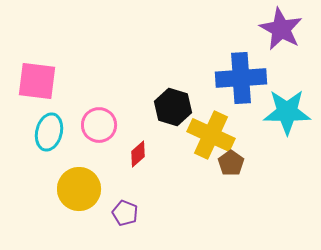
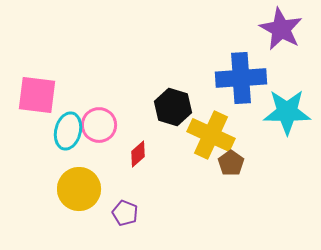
pink square: moved 14 px down
cyan ellipse: moved 19 px right, 1 px up
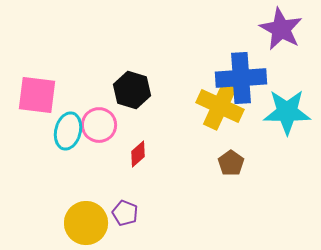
black hexagon: moved 41 px left, 17 px up
yellow cross: moved 9 px right, 29 px up
yellow circle: moved 7 px right, 34 px down
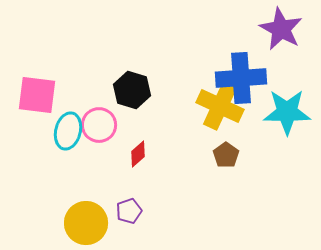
brown pentagon: moved 5 px left, 8 px up
purple pentagon: moved 4 px right, 2 px up; rotated 30 degrees clockwise
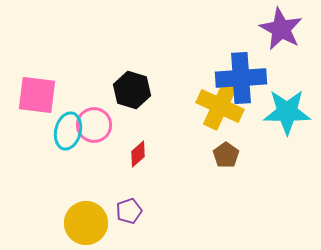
pink circle: moved 5 px left
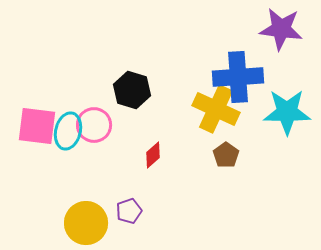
purple star: rotated 21 degrees counterclockwise
blue cross: moved 3 px left, 1 px up
pink square: moved 31 px down
yellow cross: moved 4 px left, 3 px down
red diamond: moved 15 px right, 1 px down
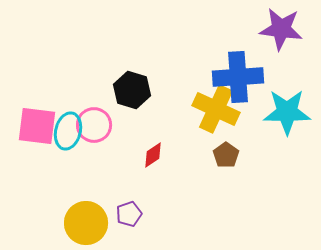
red diamond: rotated 8 degrees clockwise
purple pentagon: moved 3 px down
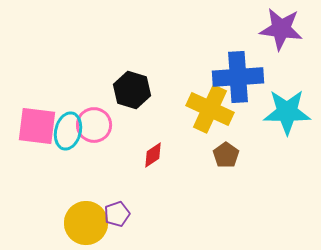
yellow cross: moved 6 px left
purple pentagon: moved 12 px left
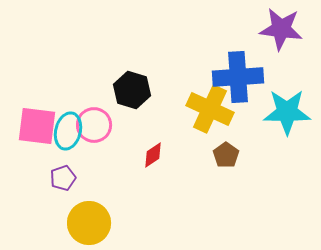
purple pentagon: moved 54 px left, 36 px up
yellow circle: moved 3 px right
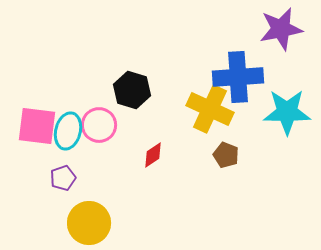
purple star: rotated 18 degrees counterclockwise
pink circle: moved 5 px right
brown pentagon: rotated 15 degrees counterclockwise
